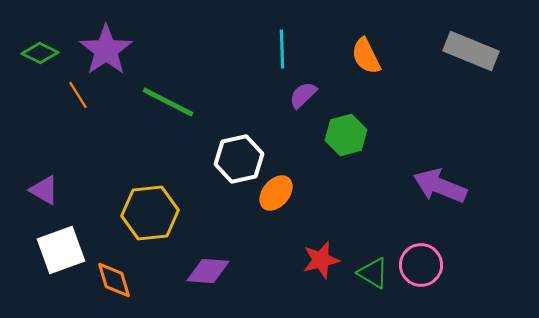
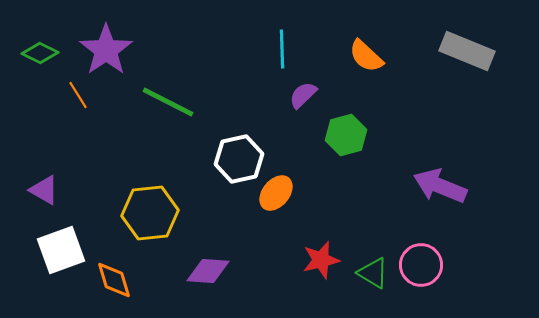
gray rectangle: moved 4 px left
orange semicircle: rotated 21 degrees counterclockwise
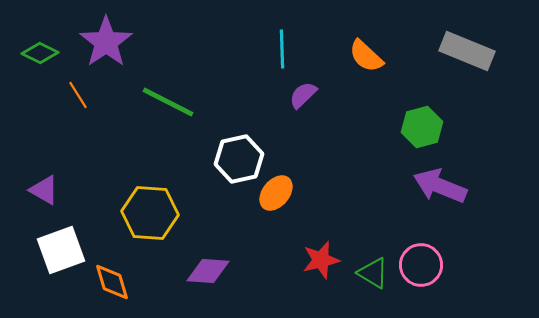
purple star: moved 8 px up
green hexagon: moved 76 px right, 8 px up
yellow hexagon: rotated 10 degrees clockwise
orange diamond: moved 2 px left, 2 px down
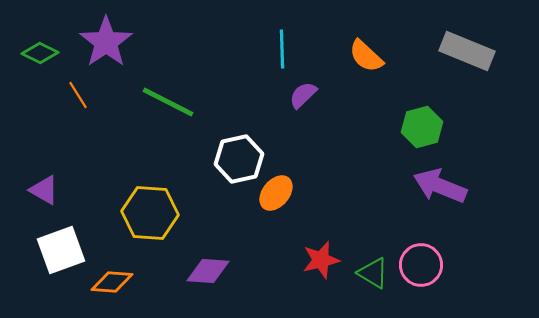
orange diamond: rotated 69 degrees counterclockwise
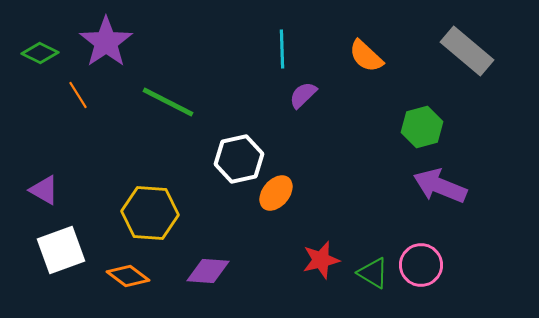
gray rectangle: rotated 18 degrees clockwise
orange diamond: moved 16 px right, 6 px up; rotated 33 degrees clockwise
